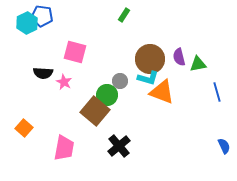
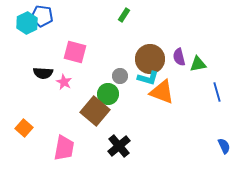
gray circle: moved 5 px up
green circle: moved 1 px right, 1 px up
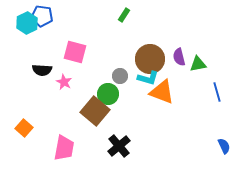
black semicircle: moved 1 px left, 3 px up
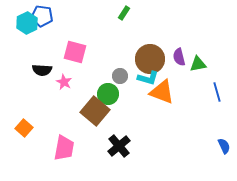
green rectangle: moved 2 px up
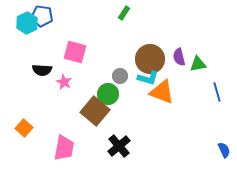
blue semicircle: moved 4 px down
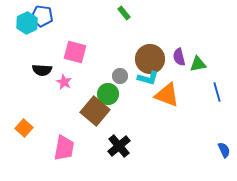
green rectangle: rotated 72 degrees counterclockwise
orange triangle: moved 5 px right, 3 px down
